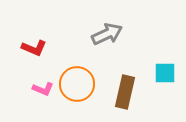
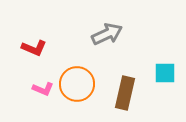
brown rectangle: moved 1 px down
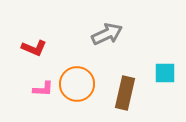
pink L-shape: rotated 20 degrees counterclockwise
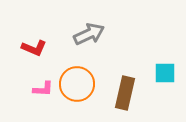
gray arrow: moved 18 px left
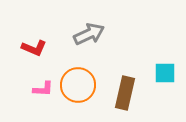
orange circle: moved 1 px right, 1 px down
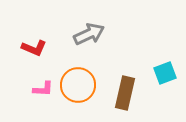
cyan square: rotated 20 degrees counterclockwise
